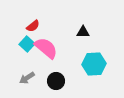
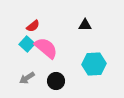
black triangle: moved 2 px right, 7 px up
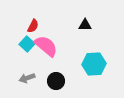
red semicircle: rotated 24 degrees counterclockwise
pink semicircle: moved 2 px up
gray arrow: rotated 14 degrees clockwise
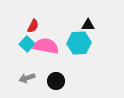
black triangle: moved 3 px right
pink semicircle: rotated 30 degrees counterclockwise
cyan hexagon: moved 15 px left, 21 px up
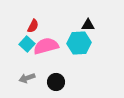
pink semicircle: rotated 25 degrees counterclockwise
black circle: moved 1 px down
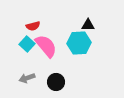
red semicircle: rotated 48 degrees clockwise
pink semicircle: rotated 65 degrees clockwise
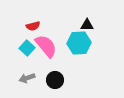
black triangle: moved 1 px left
cyan square: moved 4 px down
black circle: moved 1 px left, 2 px up
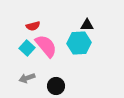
black circle: moved 1 px right, 6 px down
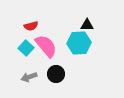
red semicircle: moved 2 px left
cyan square: moved 1 px left
gray arrow: moved 2 px right, 1 px up
black circle: moved 12 px up
